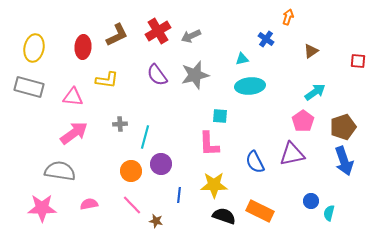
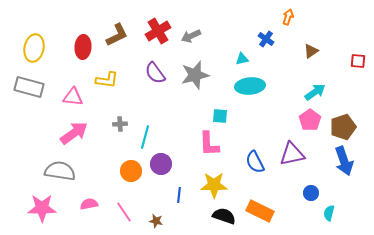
purple semicircle: moved 2 px left, 2 px up
pink pentagon: moved 7 px right, 1 px up
blue circle: moved 8 px up
pink line: moved 8 px left, 7 px down; rotated 10 degrees clockwise
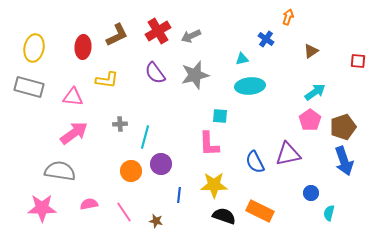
purple triangle: moved 4 px left
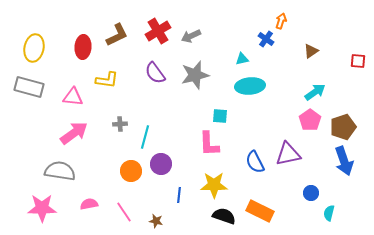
orange arrow: moved 7 px left, 4 px down
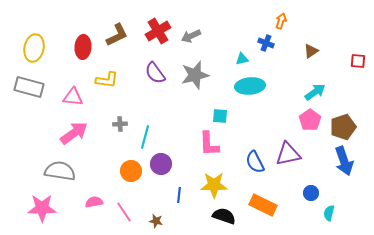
blue cross: moved 4 px down; rotated 14 degrees counterclockwise
pink semicircle: moved 5 px right, 2 px up
orange rectangle: moved 3 px right, 6 px up
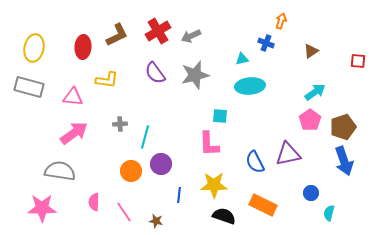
pink semicircle: rotated 78 degrees counterclockwise
